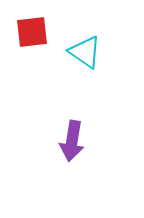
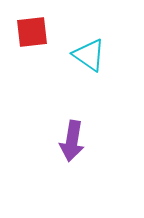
cyan triangle: moved 4 px right, 3 px down
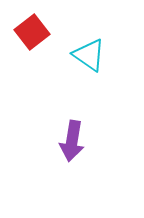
red square: rotated 32 degrees counterclockwise
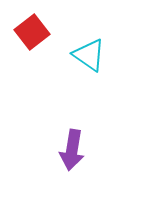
purple arrow: moved 9 px down
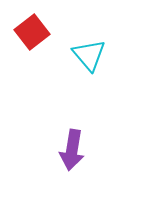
cyan triangle: rotated 15 degrees clockwise
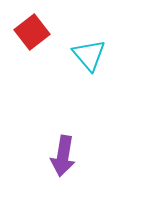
purple arrow: moved 9 px left, 6 px down
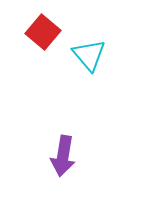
red square: moved 11 px right; rotated 12 degrees counterclockwise
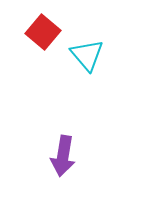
cyan triangle: moved 2 px left
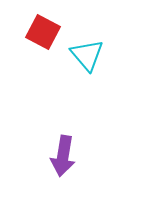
red square: rotated 12 degrees counterclockwise
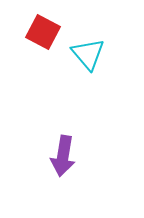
cyan triangle: moved 1 px right, 1 px up
